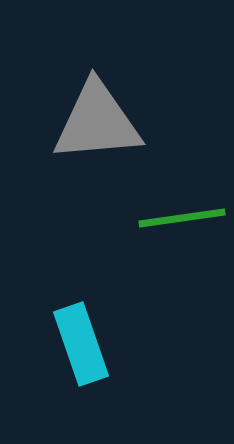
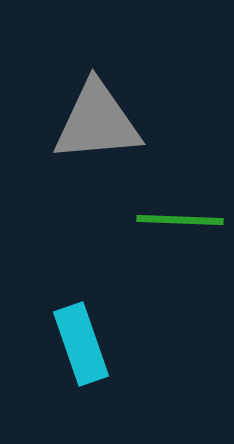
green line: moved 2 px left, 2 px down; rotated 10 degrees clockwise
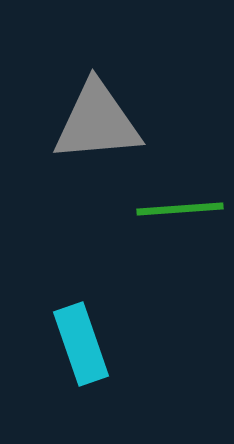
green line: moved 11 px up; rotated 6 degrees counterclockwise
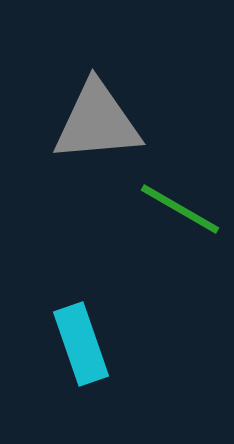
green line: rotated 34 degrees clockwise
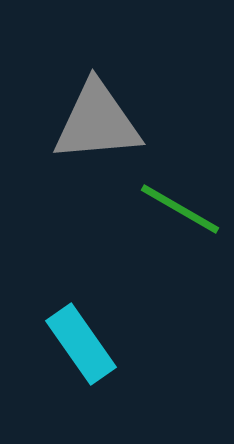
cyan rectangle: rotated 16 degrees counterclockwise
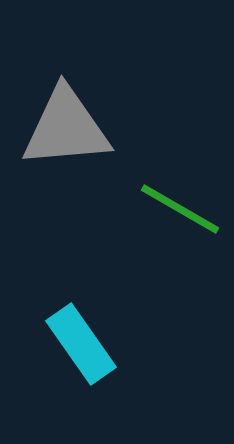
gray triangle: moved 31 px left, 6 px down
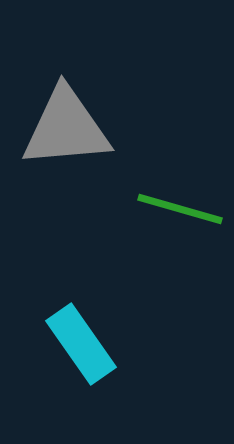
green line: rotated 14 degrees counterclockwise
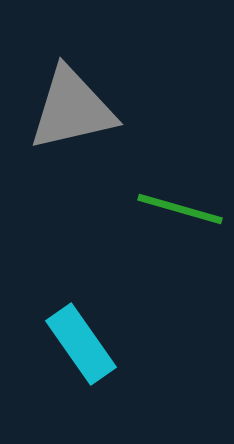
gray triangle: moved 6 px right, 19 px up; rotated 8 degrees counterclockwise
